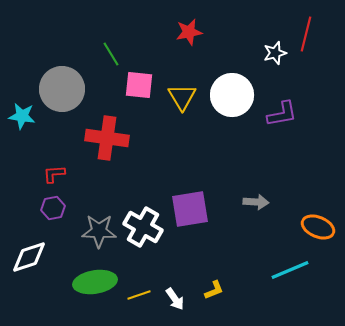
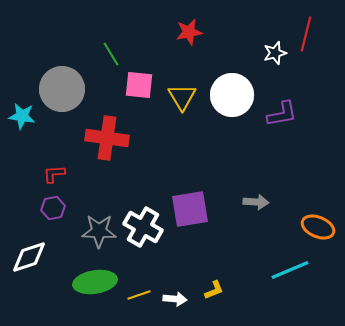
white arrow: rotated 50 degrees counterclockwise
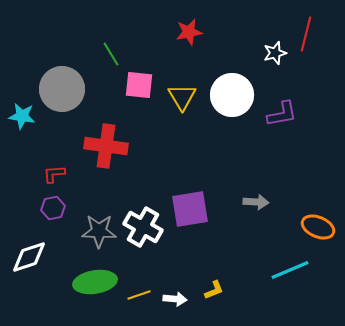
red cross: moved 1 px left, 8 px down
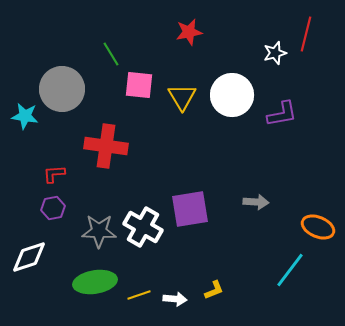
cyan star: moved 3 px right
cyan line: rotated 30 degrees counterclockwise
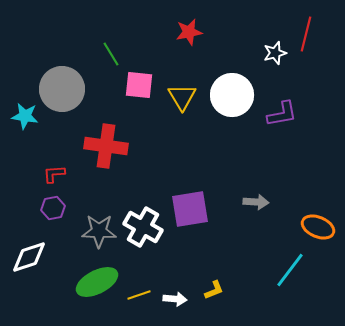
green ellipse: moved 2 px right; rotated 18 degrees counterclockwise
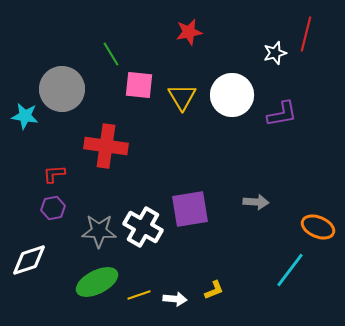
white diamond: moved 3 px down
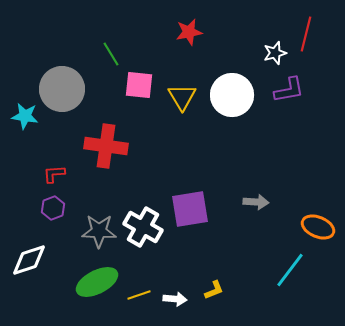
purple L-shape: moved 7 px right, 24 px up
purple hexagon: rotated 10 degrees counterclockwise
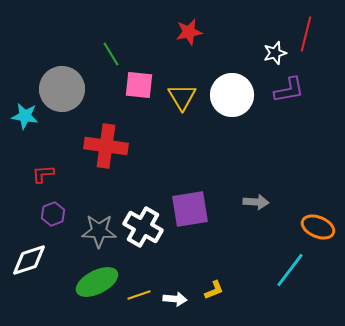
red L-shape: moved 11 px left
purple hexagon: moved 6 px down
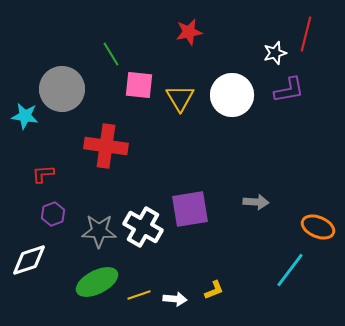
yellow triangle: moved 2 px left, 1 px down
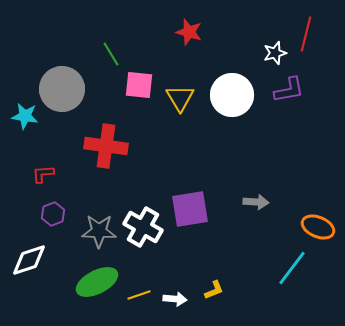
red star: rotated 28 degrees clockwise
cyan line: moved 2 px right, 2 px up
